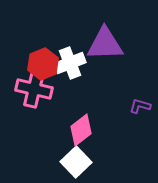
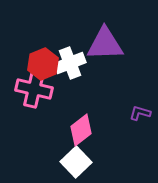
purple L-shape: moved 7 px down
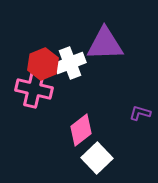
white square: moved 21 px right, 4 px up
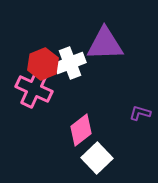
pink cross: rotated 12 degrees clockwise
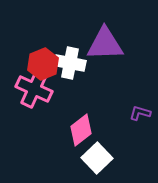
white cross: rotated 32 degrees clockwise
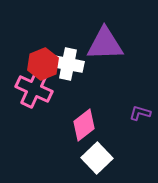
white cross: moved 2 px left, 1 px down
pink diamond: moved 3 px right, 5 px up
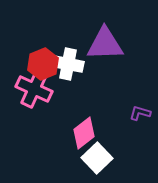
pink diamond: moved 8 px down
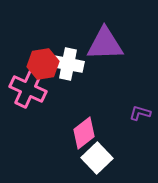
red hexagon: rotated 12 degrees clockwise
pink cross: moved 6 px left
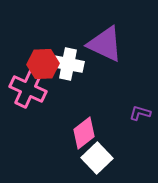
purple triangle: rotated 27 degrees clockwise
red hexagon: rotated 8 degrees clockwise
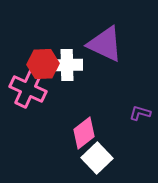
white cross: moved 1 px left, 1 px down; rotated 12 degrees counterclockwise
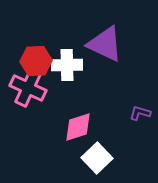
red hexagon: moved 7 px left, 3 px up
pink cross: moved 1 px up
pink diamond: moved 6 px left, 6 px up; rotated 20 degrees clockwise
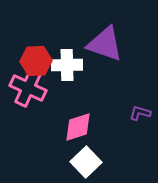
purple triangle: rotated 6 degrees counterclockwise
white square: moved 11 px left, 4 px down
